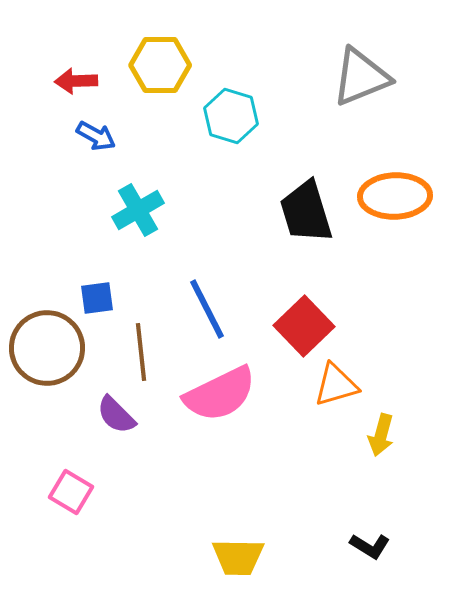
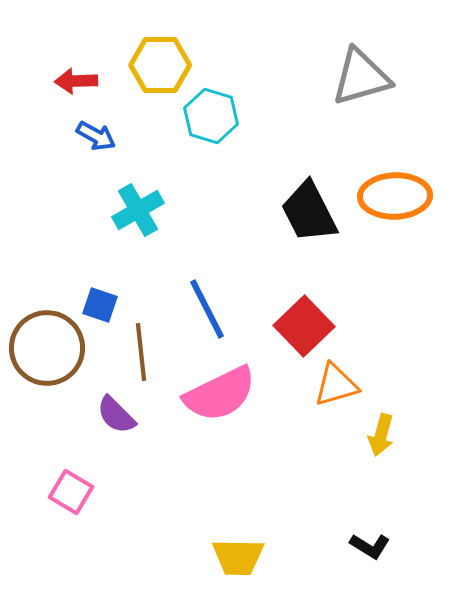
gray triangle: rotated 6 degrees clockwise
cyan hexagon: moved 20 px left
black trapezoid: moved 3 px right; rotated 10 degrees counterclockwise
blue square: moved 3 px right, 7 px down; rotated 27 degrees clockwise
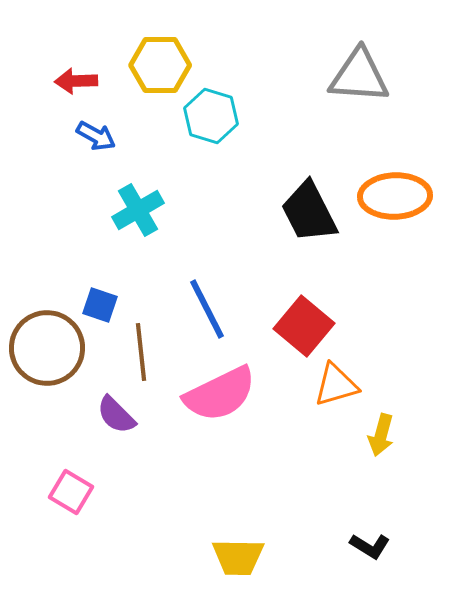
gray triangle: moved 2 px left, 1 px up; rotated 20 degrees clockwise
red square: rotated 6 degrees counterclockwise
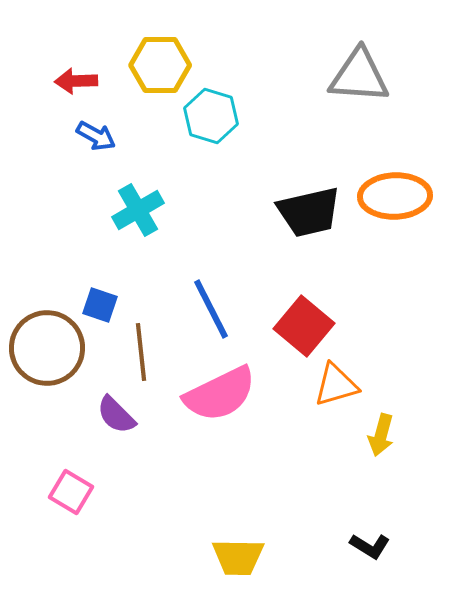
black trapezoid: rotated 76 degrees counterclockwise
blue line: moved 4 px right
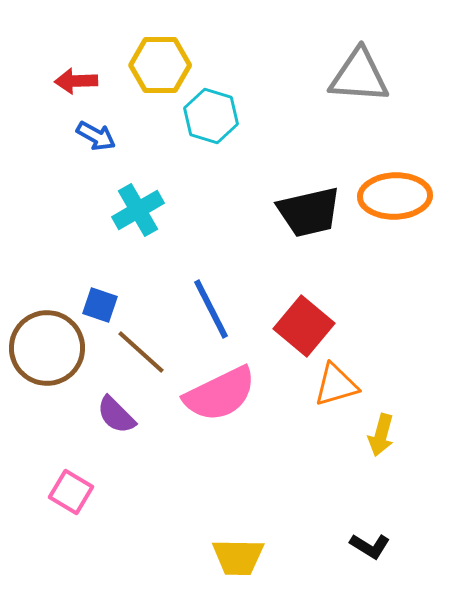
brown line: rotated 42 degrees counterclockwise
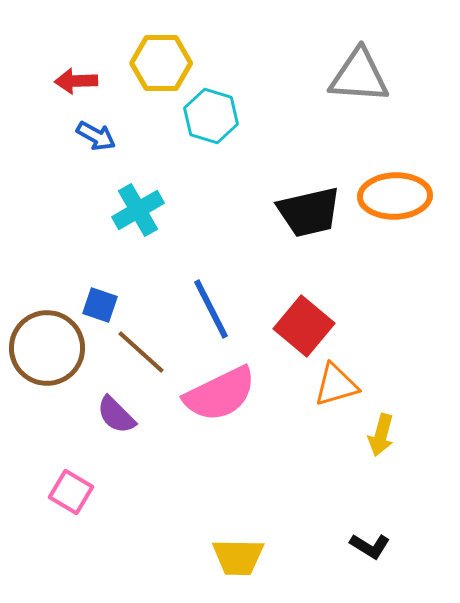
yellow hexagon: moved 1 px right, 2 px up
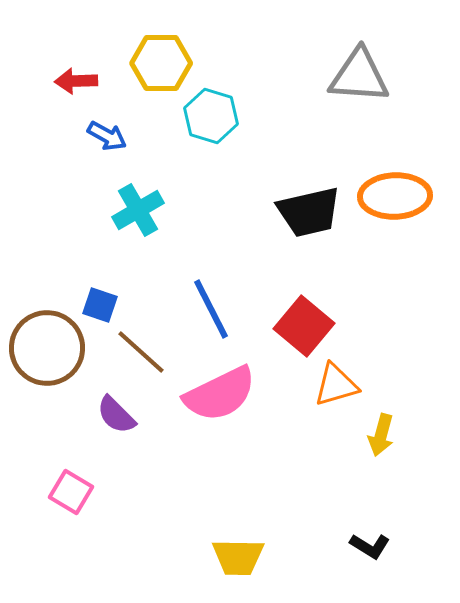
blue arrow: moved 11 px right
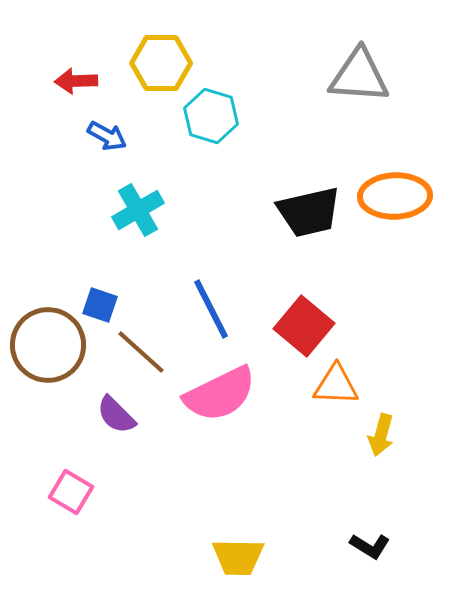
brown circle: moved 1 px right, 3 px up
orange triangle: rotated 18 degrees clockwise
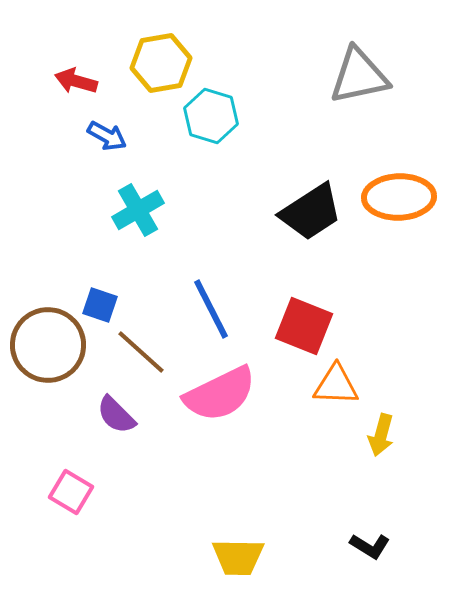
yellow hexagon: rotated 10 degrees counterclockwise
gray triangle: rotated 16 degrees counterclockwise
red arrow: rotated 18 degrees clockwise
orange ellipse: moved 4 px right, 1 px down
black trapezoid: moved 2 px right; rotated 20 degrees counterclockwise
red square: rotated 18 degrees counterclockwise
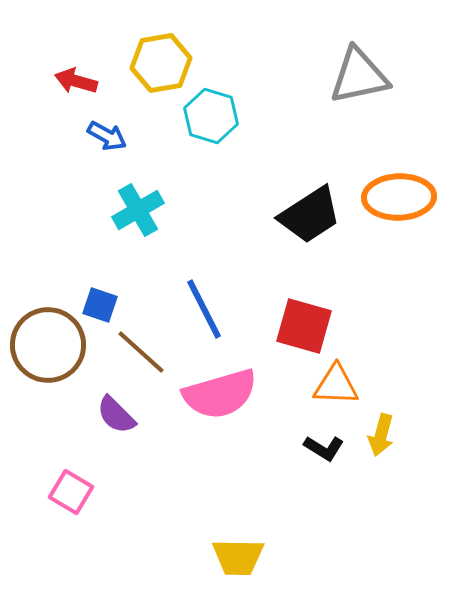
black trapezoid: moved 1 px left, 3 px down
blue line: moved 7 px left
red square: rotated 6 degrees counterclockwise
pink semicircle: rotated 10 degrees clockwise
black L-shape: moved 46 px left, 98 px up
